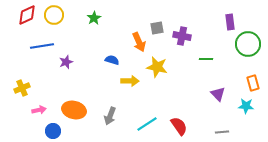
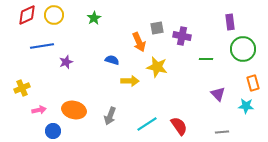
green circle: moved 5 px left, 5 px down
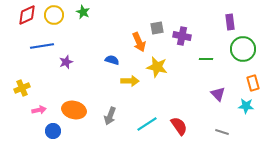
green star: moved 11 px left, 6 px up; rotated 16 degrees counterclockwise
gray line: rotated 24 degrees clockwise
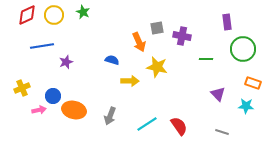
purple rectangle: moved 3 px left
orange rectangle: rotated 56 degrees counterclockwise
blue circle: moved 35 px up
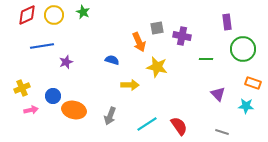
yellow arrow: moved 4 px down
pink arrow: moved 8 px left
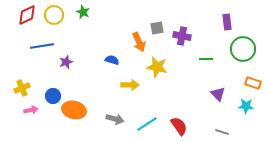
gray arrow: moved 5 px right, 3 px down; rotated 96 degrees counterclockwise
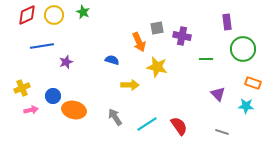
gray arrow: moved 2 px up; rotated 138 degrees counterclockwise
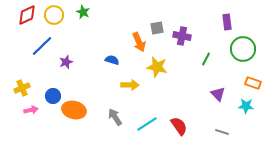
blue line: rotated 35 degrees counterclockwise
green line: rotated 64 degrees counterclockwise
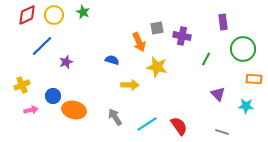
purple rectangle: moved 4 px left
orange rectangle: moved 1 px right, 4 px up; rotated 14 degrees counterclockwise
yellow cross: moved 3 px up
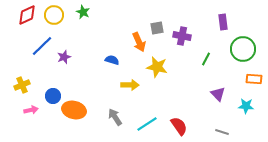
purple star: moved 2 px left, 5 px up
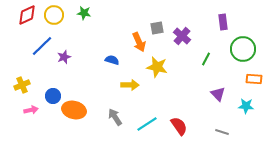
green star: moved 1 px right, 1 px down; rotated 16 degrees counterclockwise
purple cross: rotated 30 degrees clockwise
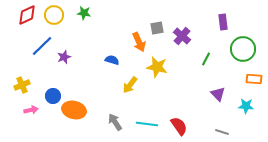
yellow arrow: rotated 126 degrees clockwise
gray arrow: moved 5 px down
cyan line: rotated 40 degrees clockwise
